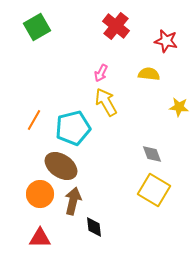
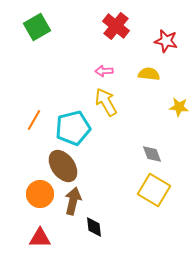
pink arrow: moved 3 px right, 2 px up; rotated 60 degrees clockwise
brown ellipse: moved 2 px right; rotated 20 degrees clockwise
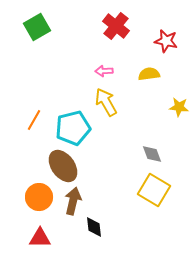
yellow semicircle: rotated 15 degrees counterclockwise
orange circle: moved 1 px left, 3 px down
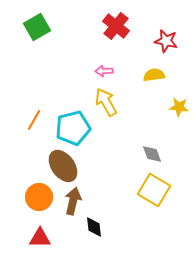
yellow semicircle: moved 5 px right, 1 px down
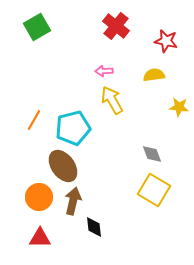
yellow arrow: moved 6 px right, 2 px up
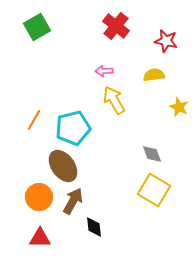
yellow arrow: moved 2 px right
yellow star: rotated 18 degrees clockwise
brown arrow: rotated 16 degrees clockwise
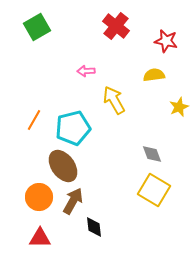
pink arrow: moved 18 px left
yellow star: rotated 24 degrees clockwise
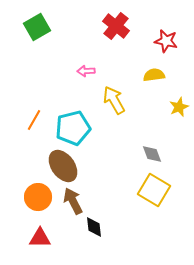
orange circle: moved 1 px left
brown arrow: rotated 56 degrees counterclockwise
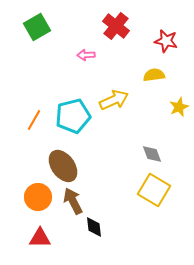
pink arrow: moved 16 px up
yellow arrow: rotated 96 degrees clockwise
cyan pentagon: moved 12 px up
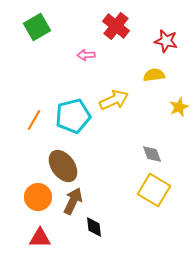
brown arrow: rotated 52 degrees clockwise
